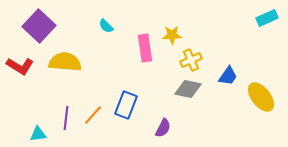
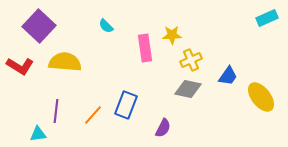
purple line: moved 10 px left, 7 px up
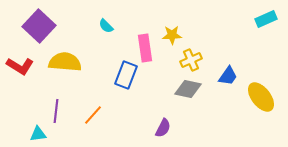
cyan rectangle: moved 1 px left, 1 px down
blue rectangle: moved 30 px up
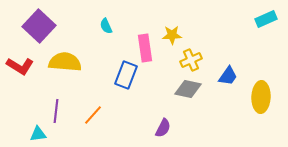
cyan semicircle: rotated 21 degrees clockwise
yellow ellipse: rotated 40 degrees clockwise
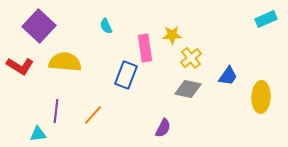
yellow cross: moved 2 px up; rotated 15 degrees counterclockwise
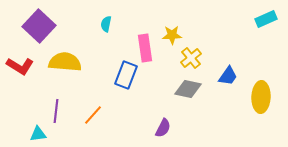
cyan semicircle: moved 2 px up; rotated 35 degrees clockwise
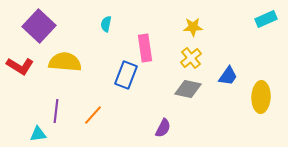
yellow star: moved 21 px right, 8 px up
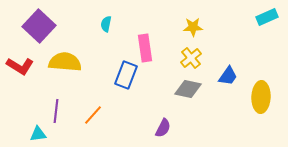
cyan rectangle: moved 1 px right, 2 px up
